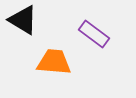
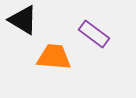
orange trapezoid: moved 5 px up
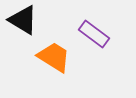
orange trapezoid: rotated 27 degrees clockwise
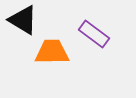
orange trapezoid: moved 2 px left, 5 px up; rotated 33 degrees counterclockwise
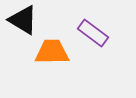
purple rectangle: moved 1 px left, 1 px up
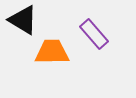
purple rectangle: moved 1 px right, 1 px down; rotated 12 degrees clockwise
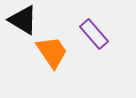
orange trapezoid: rotated 57 degrees clockwise
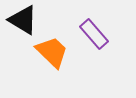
orange trapezoid: rotated 12 degrees counterclockwise
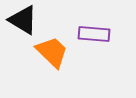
purple rectangle: rotated 44 degrees counterclockwise
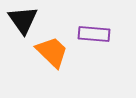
black triangle: rotated 24 degrees clockwise
